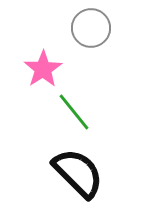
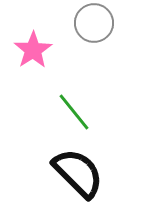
gray circle: moved 3 px right, 5 px up
pink star: moved 10 px left, 19 px up
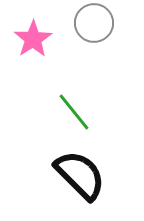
pink star: moved 11 px up
black semicircle: moved 2 px right, 2 px down
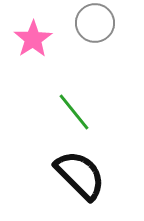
gray circle: moved 1 px right
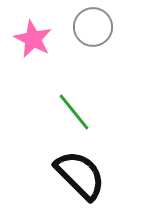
gray circle: moved 2 px left, 4 px down
pink star: rotated 12 degrees counterclockwise
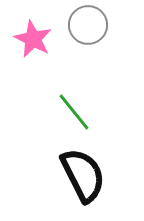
gray circle: moved 5 px left, 2 px up
black semicircle: moved 3 px right; rotated 18 degrees clockwise
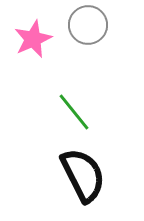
pink star: rotated 21 degrees clockwise
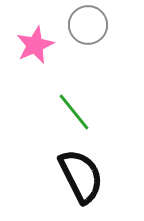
pink star: moved 2 px right, 6 px down
black semicircle: moved 2 px left, 1 px down
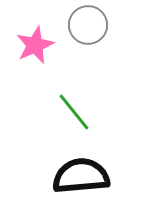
black semicircle: rotated 68 degrees counterclockwise
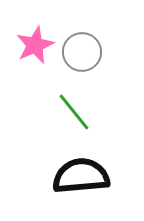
gray circle: moved 6 px left, 27 px down
